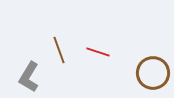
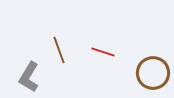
red line: moved 5 px right
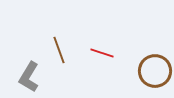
red line: moved 1 px left, 1 px down
brown circle: moved 2 px right, 2 px up
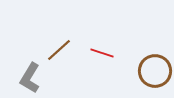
brown line: rotated 68 degrees clockwise
gray L-shape: moved 1 px right, 1 px down
